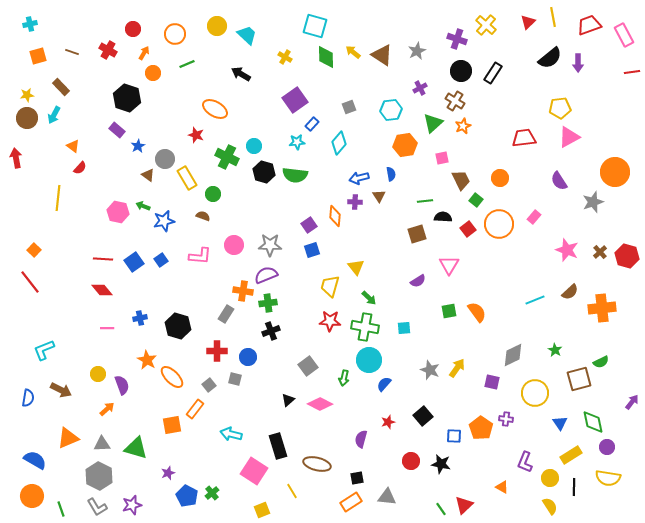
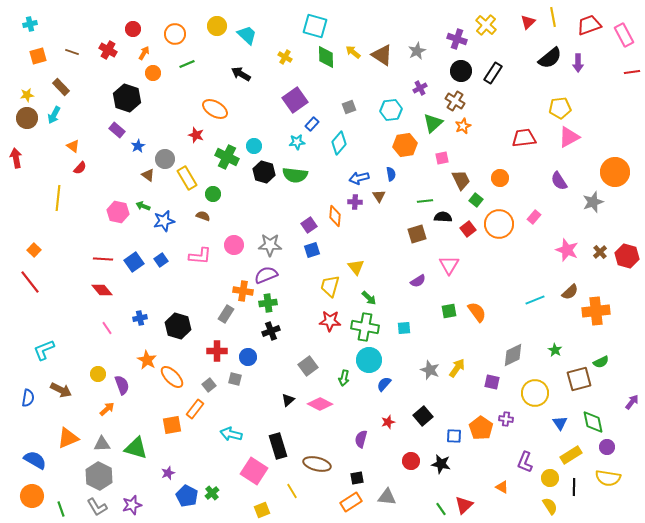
orange cross at (602, 308): moved 6 px left, 3 px down
pink line at (107, 328): rotated 56 degrees clockwise
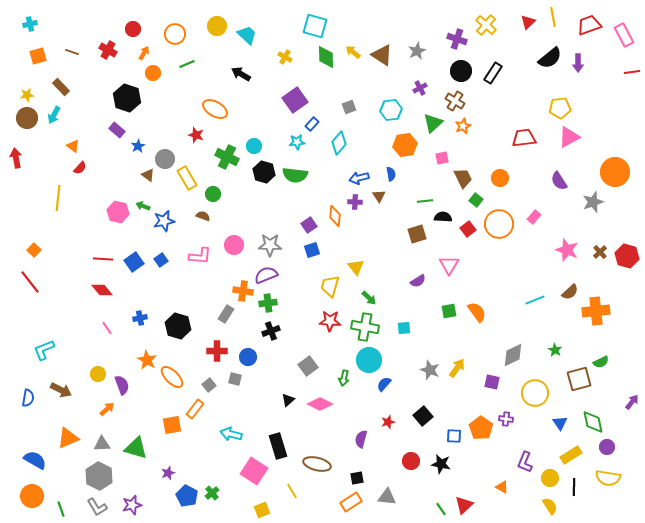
brown trapezoid at (461, 180): moved 2 px right, 2 px up
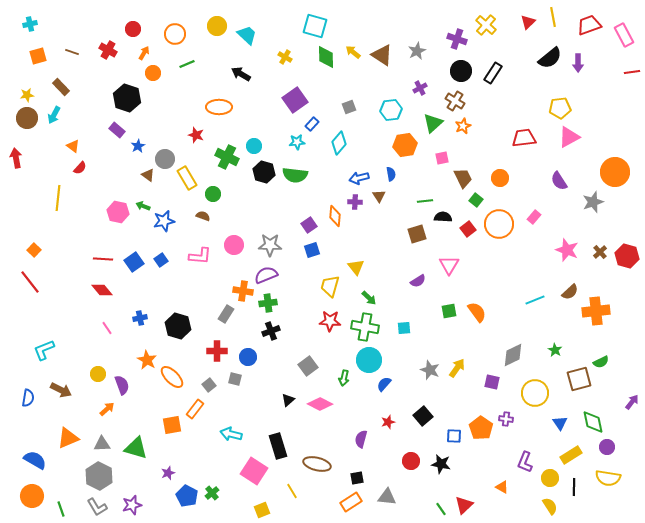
orange ellipse at (215, 109): moved 4 px right, 2 px up; rotated 30 degrees counterclockwise
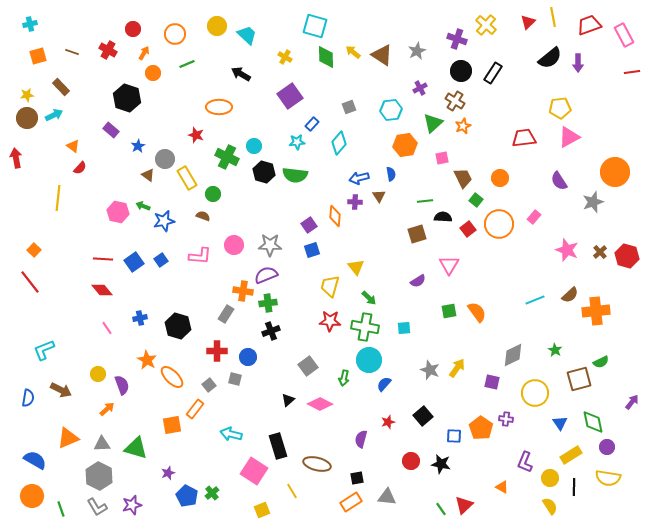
purple square at (295, 100): moved 5 px left, 4 px up
cyan arrow at (54, 115): rotated 144 degrees counterclockwise
purple rectangle at (117, 130): moved 6 px left
brown semicircle at (570, 292): moved 3 px down
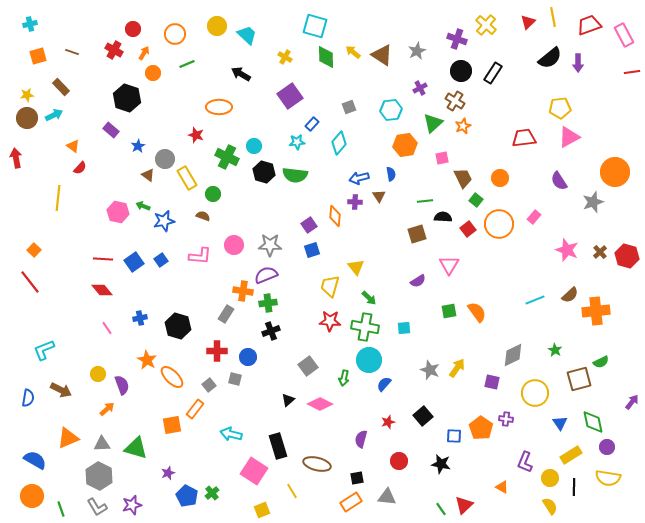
red cross at (108, 50): moved 6 px right
red circle at (411, 461): moved 12 px left
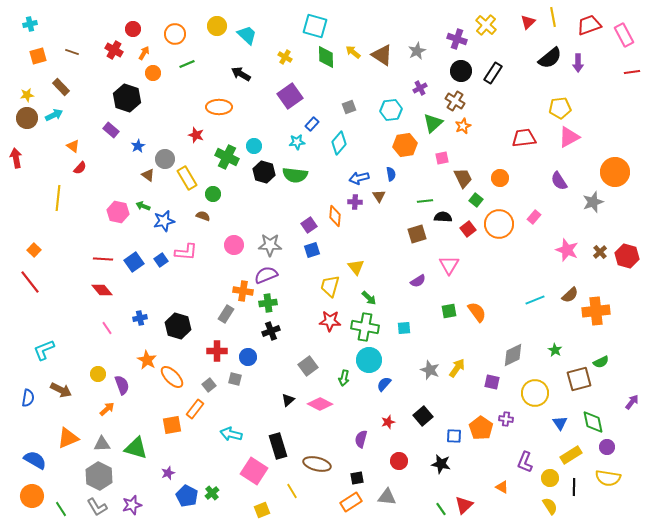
pink L-shape at (200, 256): moved 14 px left, 4 px up
green line at (61, 509): rotated 14 degrees counterclockwise
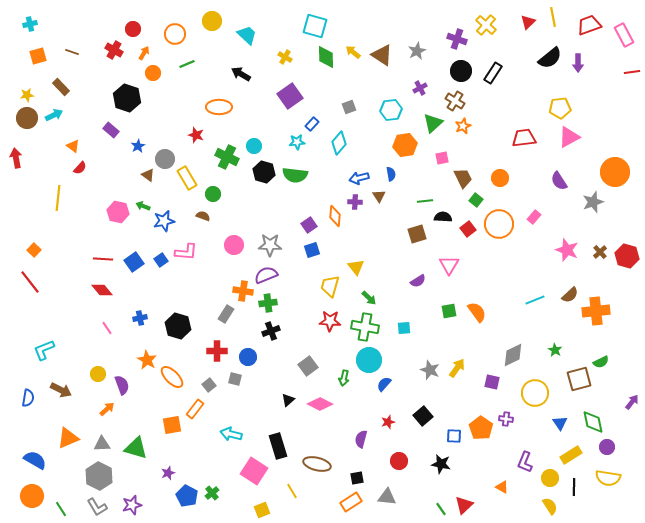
yellow circle at (217, 26): moved 5 px left, 5 px up
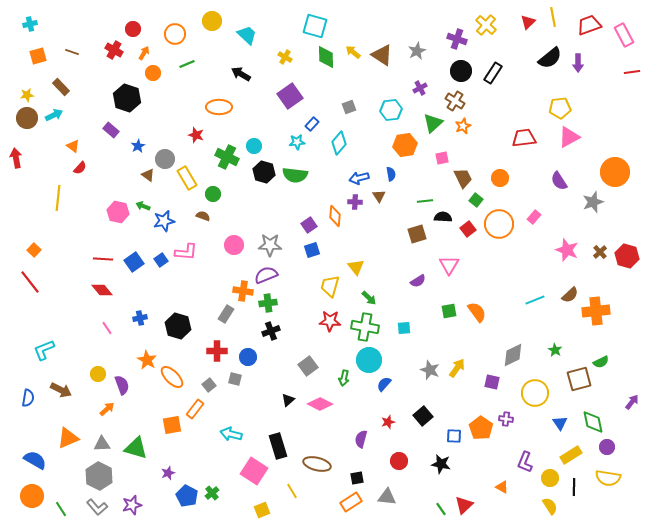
gray L-shape at (97, 507): rotated 10 degrees counterclockwise
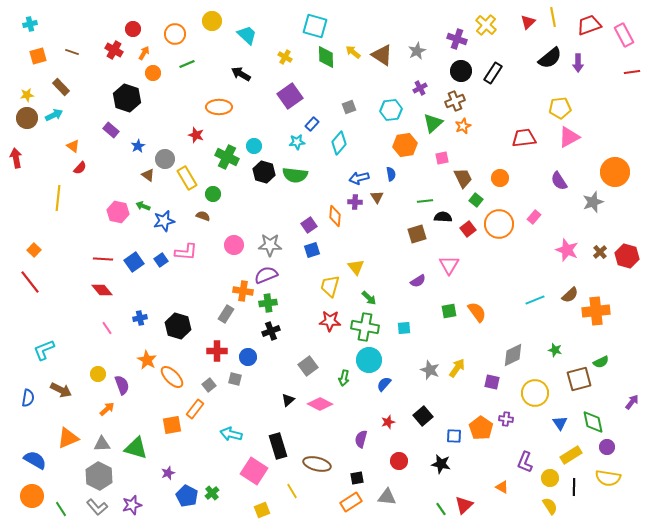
brown cross at (455, 101): rotated 36 degrees clockwise
brown triangle at (379, 196): moved 2 px left, 1 px down
green star at (555, 350): rotated 16 degrees counterclockwise
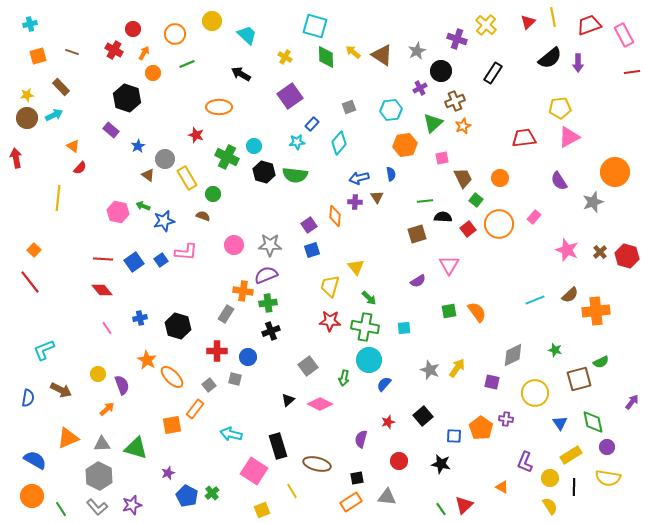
black circle at (461, 71): moved 20 px left
